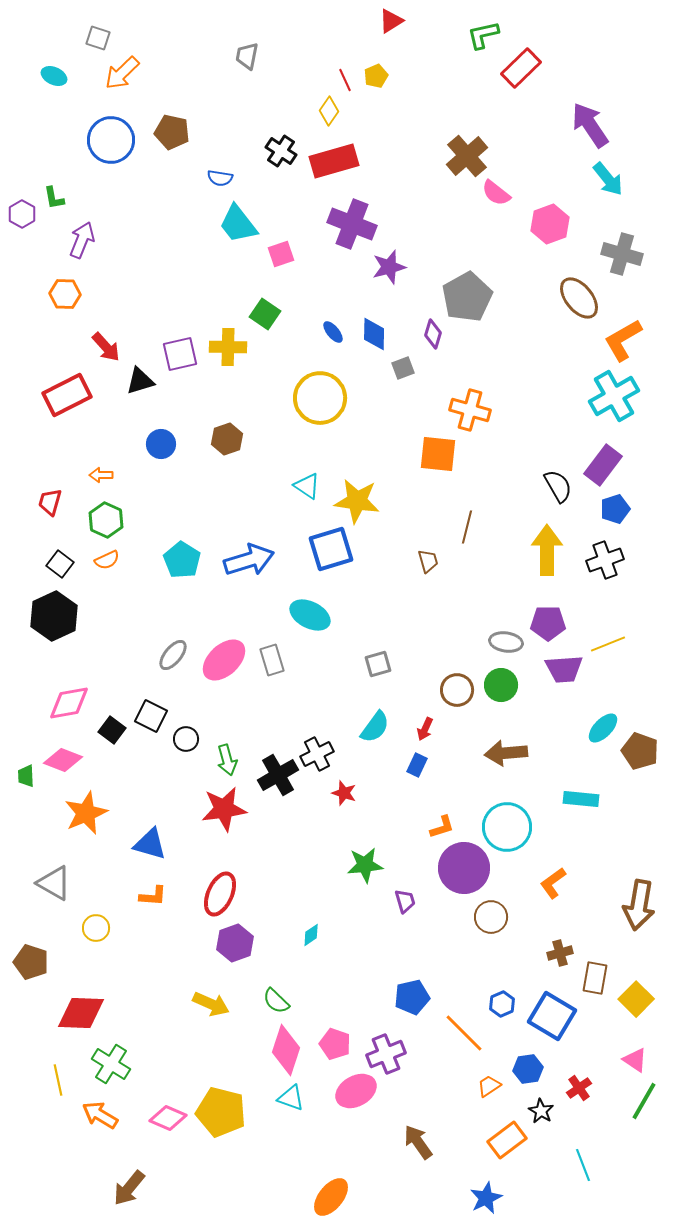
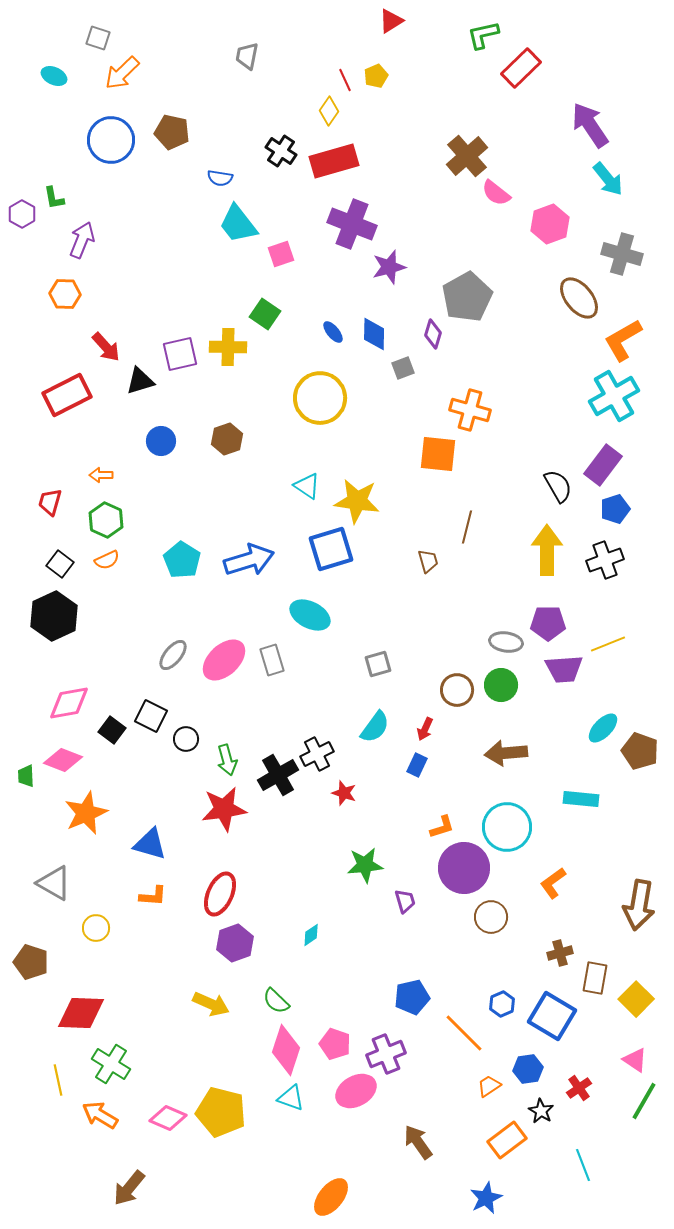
blue circle at (161, 444): moved 3 px up
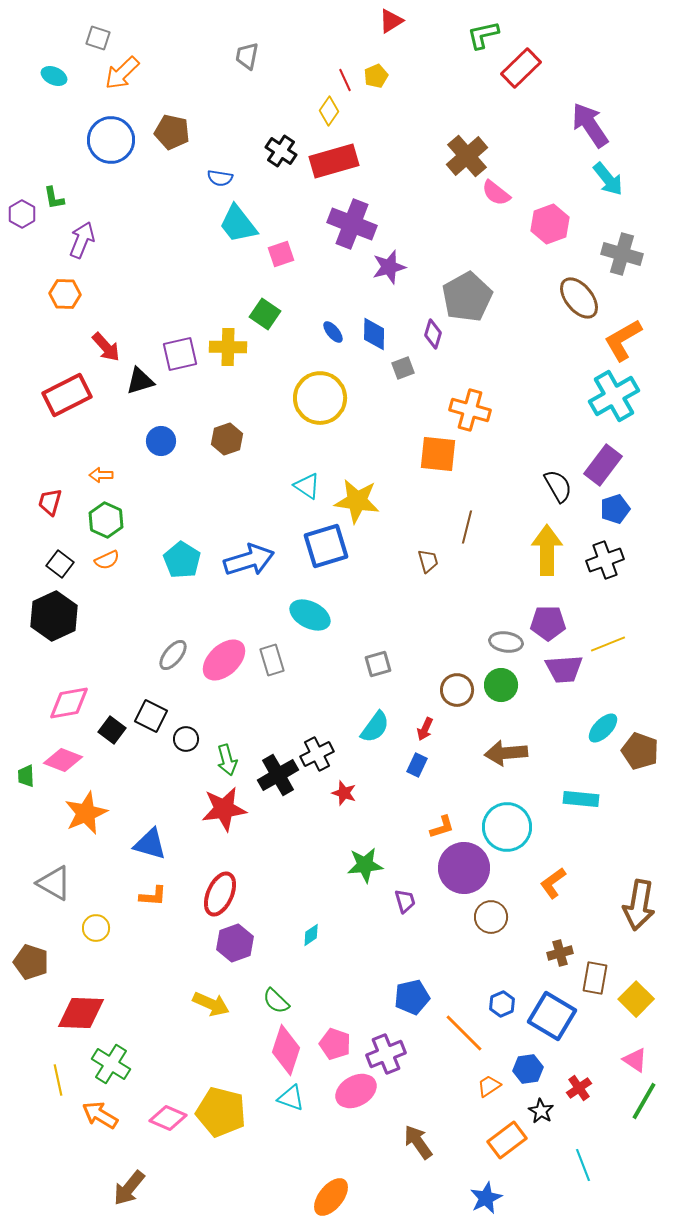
blue square at (331, 549): moved 5 px left, 3 px up
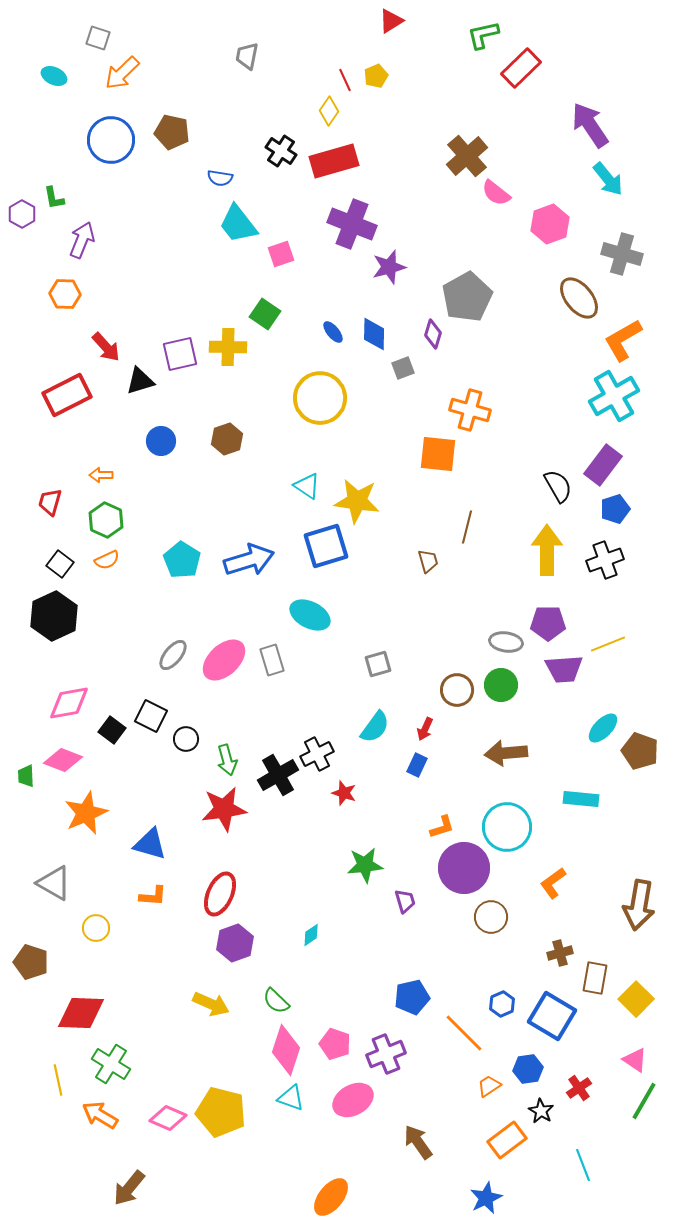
pink ellipse at (356, 1091): moved 3 px left, 9 px down
